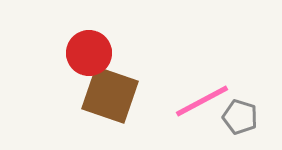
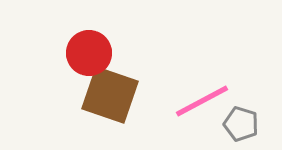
gray pentagon: moved 1 px right, 7 px down
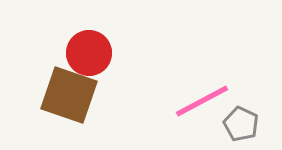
brown square: moved 41 px left
gray pentagon: rotated 8 degrees clockwise
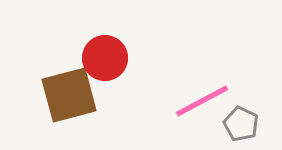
red circle: moved 16 px right, 5 px down
brown square: rotated 34 degrees counterclockwise
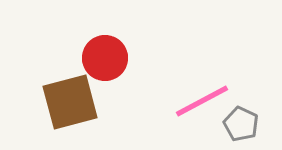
brown square: moved 1 px right, 7 px down
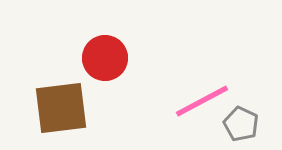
brown square: moved 9 px left, 6 px down; rotated 8 degrees clockwise
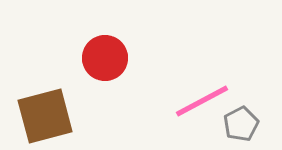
brown square: moved 16 px left, 8 px down; rotated 8 degrees counterclockwise
gray pentagon: rotated 20 degrees clockwise
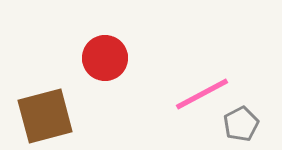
pink line: moved 7 px up
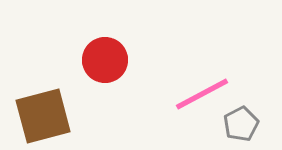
red circle: moved 2 px down
brown square: moved 2 px left
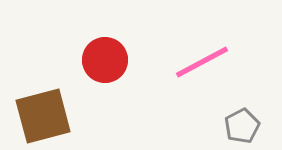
pink line: moved 32 px up
gray pentagon: moved 1 px right, 2 px down
